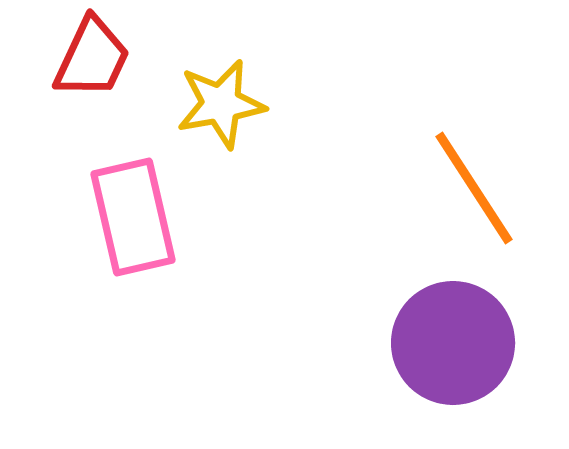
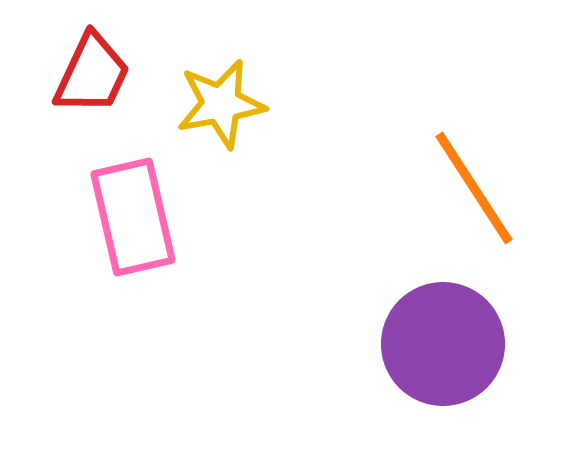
red trapezoid: moved 16 px down
purple circle: moved 10 px left, 1 px down
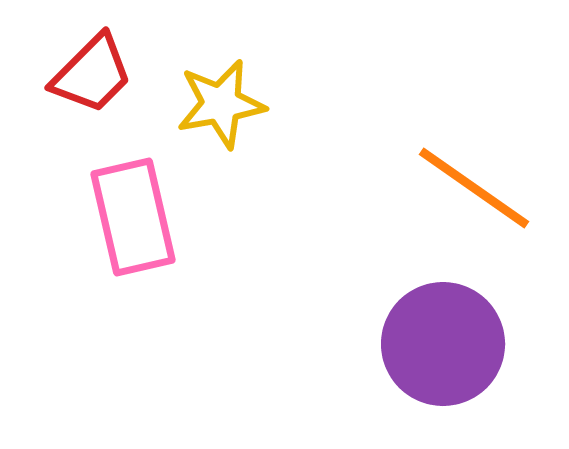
red trapezoid: rotated 20 degrees clockwise
orange line: rotated 22 degrees counterclockwise
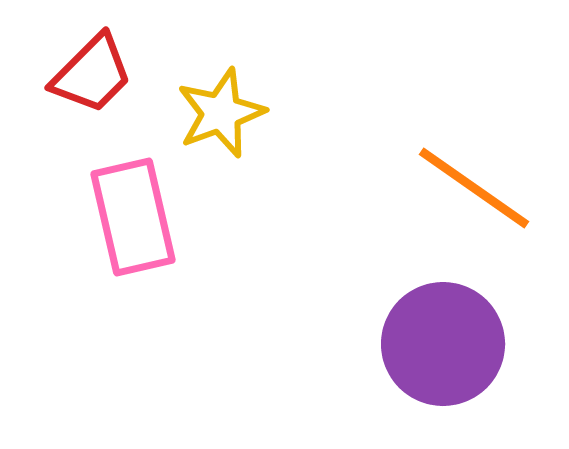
yellow star: moved 9 px down; rotated 10 degrees counterclockwise
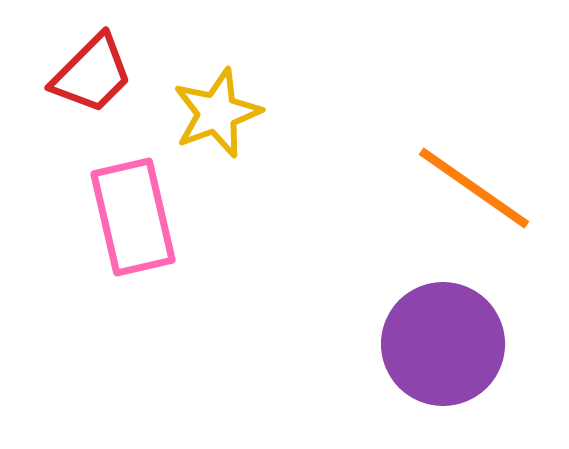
yellow star: moved 4 px left
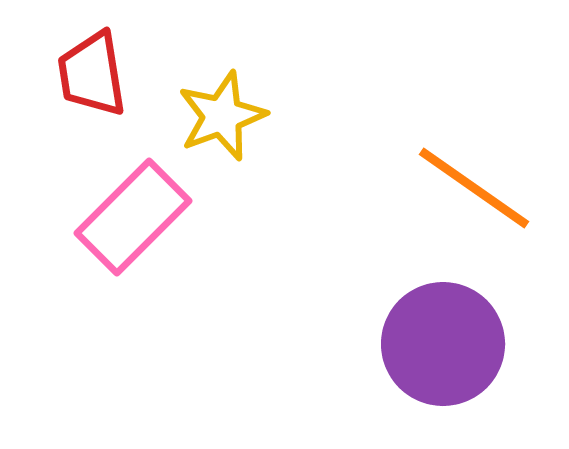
red trapezoid: rotated 126 degrees clockwise
yellow star: moved 5 px right, 3 px down
pink rectangle: rotated 58 degrees clockwise
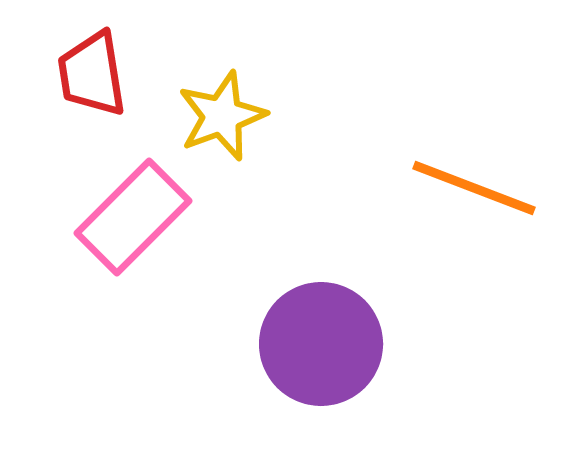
orange line: rotated 14 degrees counterclockwise
purple circle: moved 122 px left
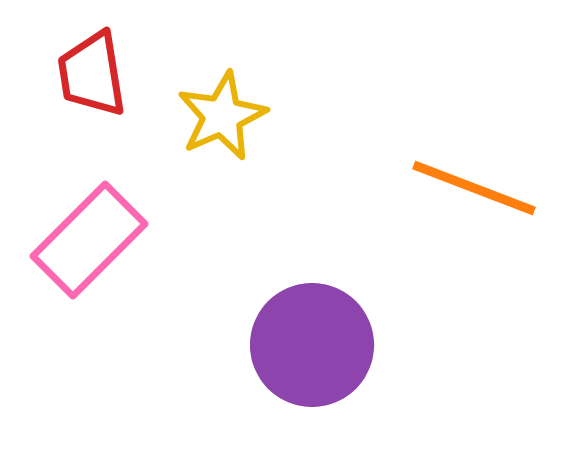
yellow star: rotated 4 degrees counterclockwise
pink rectangle: moved 44 px left, 23 px down
purple circle: moved 9 px left, 1 px down
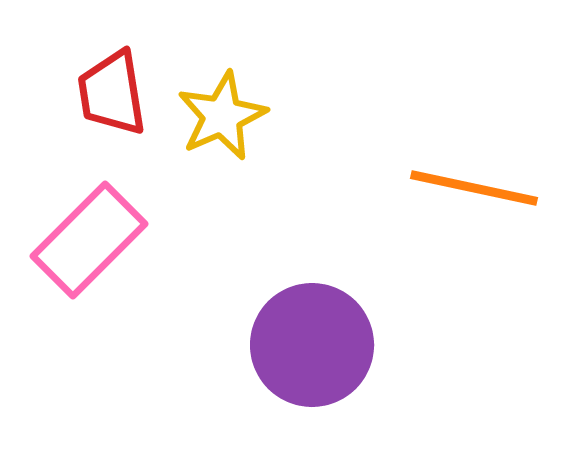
red trapezoid: moved 20 px right, 19 px down
orange line: rotated 9 degrees counterclockwise
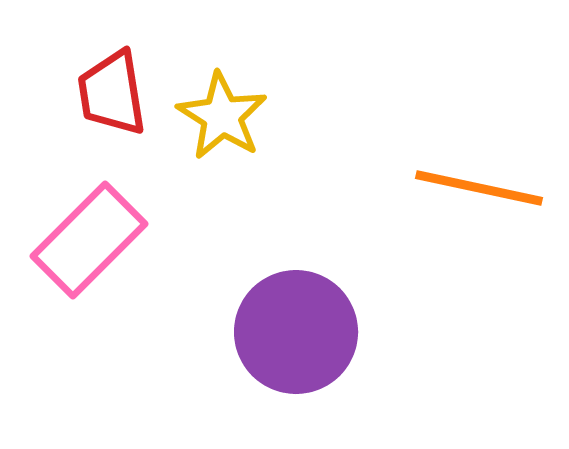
yellow star: rotated 16 degrees counterclockwise
orange line: moved 5 px right
purple circle: moved 16 px left, 13 px up
